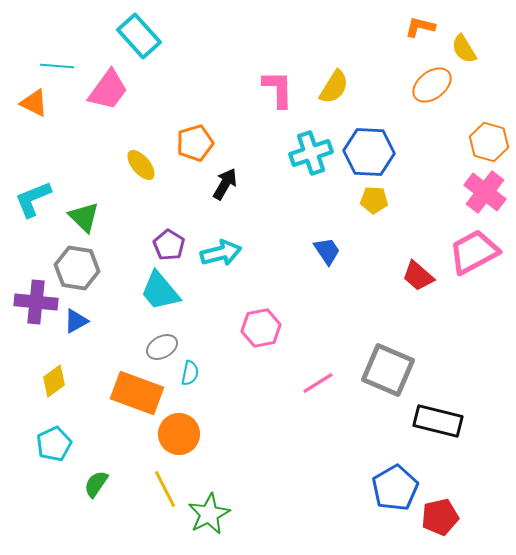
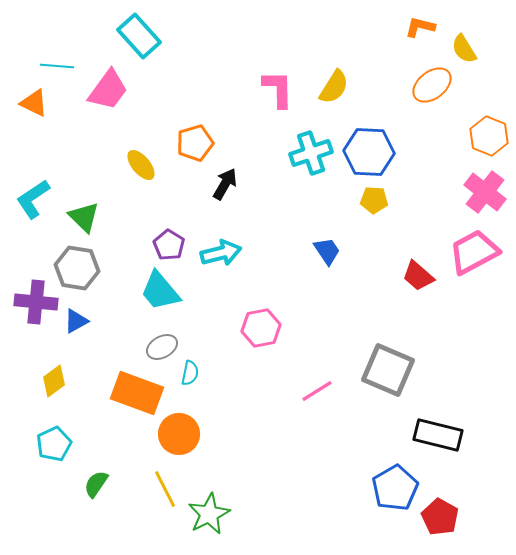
orange hexagon at (489, 142): moved 6 px up; rotated 6 degrees clockwise
cyan L-shape at (33, 199): rotated 12 degrees counterclockwise
pink line at (318, 383): moved 1 px left, 8 px down
black rectangle at (438, 421): moved 14 px down
red pentagon at (440, 517): rotated 30 degrees counterclockwise
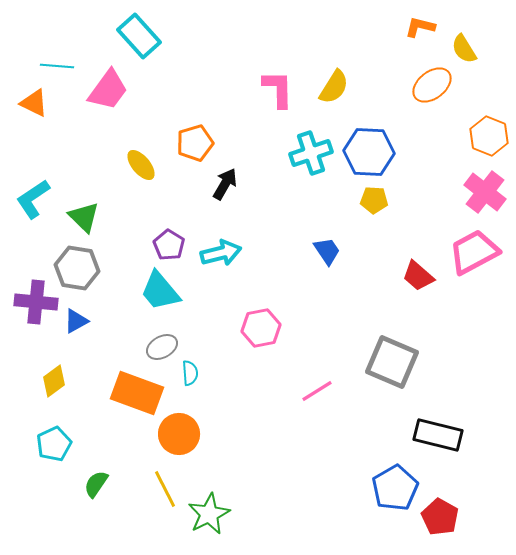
gray square at (388, 370): moved 4 px right, 8 px up
cyan semicircle at (190, 373): rotated 15 degrees counterclockwise
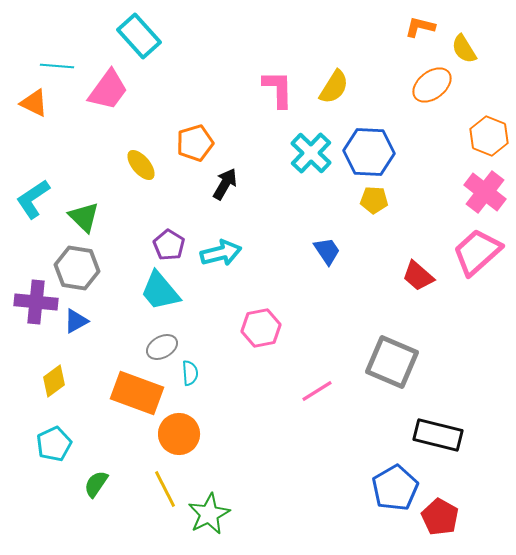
cyan cross at (311, 153): rotated 27 degrees counterclockwise
pink trapezoid at (474, 252): moved 3 px right; rotated 14 degrees counterclockwise
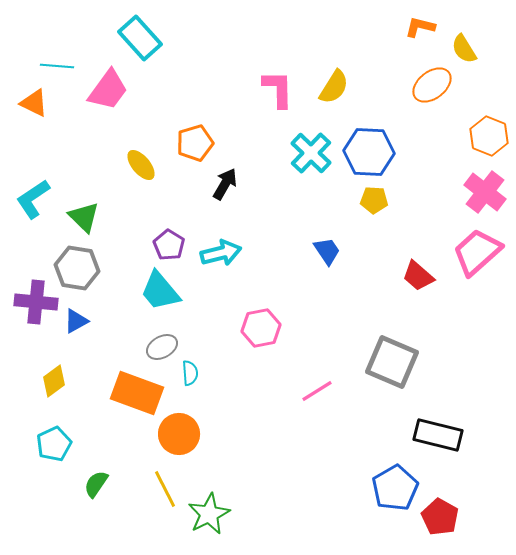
cyan rectangle at (139, 36): moved 1 px right, 2 px down
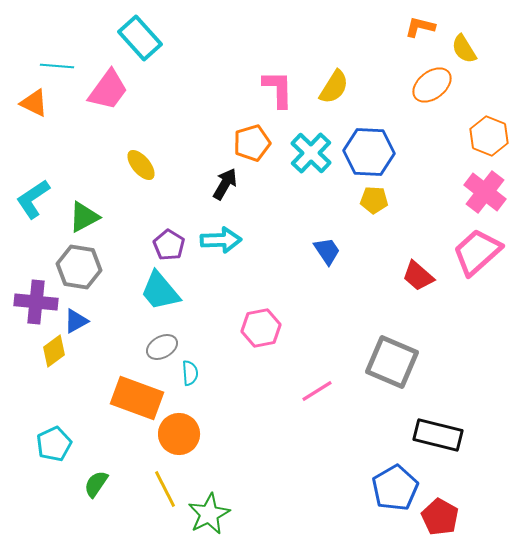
orange pentagon at (195, 143): moved 57 px right
green triangle at (84, 217): rotated 48 degrees clockwise
cyan arrow at (221, 253): moved 13 px up; rotated 12 degrees clockwise
gray hexagon at (77, 268): moved 2 px right, 1 px up
yellow diamond at (54, 381): moved 30 px up
orange rectangle at (137, 393): moved 5 px down
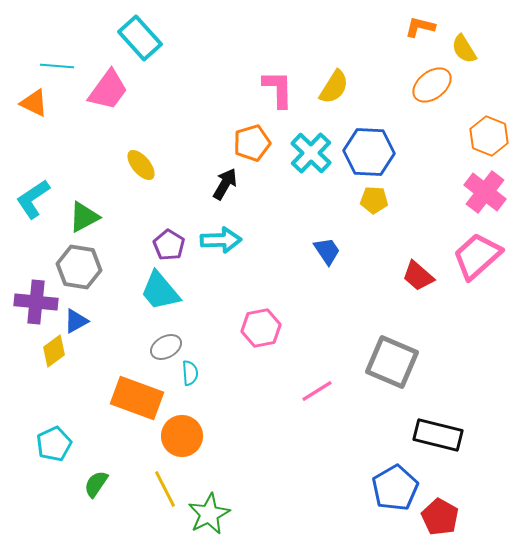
pink trapezoid at (477, 252): moved 4 px down
gray ellipse at (162, 347): moved 4 px right
orange circle at (179, 434): moved 3 px right, 2 px down
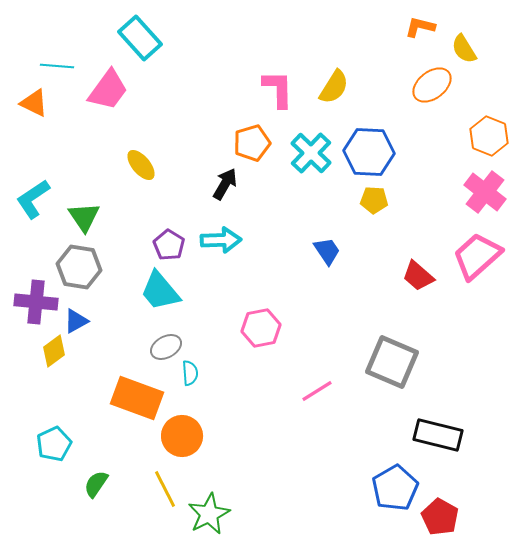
green triangle at (84, 217): rotated 36 degrees counterclockwise
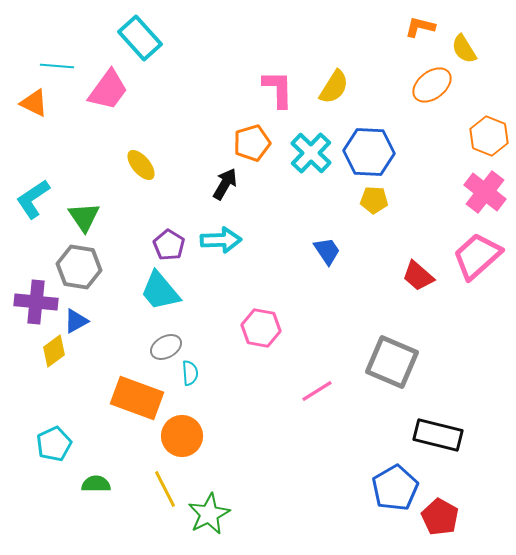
pink hexagon at (261, 328): rotated 21 degrees clockwise
green semicircle at (96, 484): rotated 56 degrees clockwise
